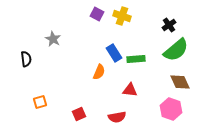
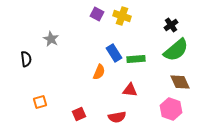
black cross: moved 2 px right
gray star: moved 2 px left
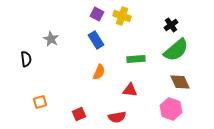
blue rectangle: moved 18 px left, 13 px up
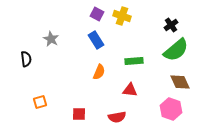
green rectangle: moved 2 px left, 2 px down
red square: rotated 24 degrees clockwise
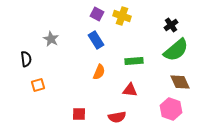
orange square: moved 2 px left, 17 px up
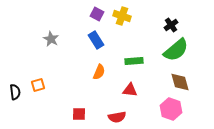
black semicircle: moved 11 px left, 33 px down
brown diamond: rotated 10 degrees clockwise
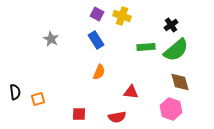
green rectangle: moved 12 px right, 14 px up
orange square: moved 14 px down
red triangle: moved 1 px right, 2 px down
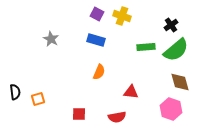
blue rectangle: rotated 42 degrees counterclockwise
